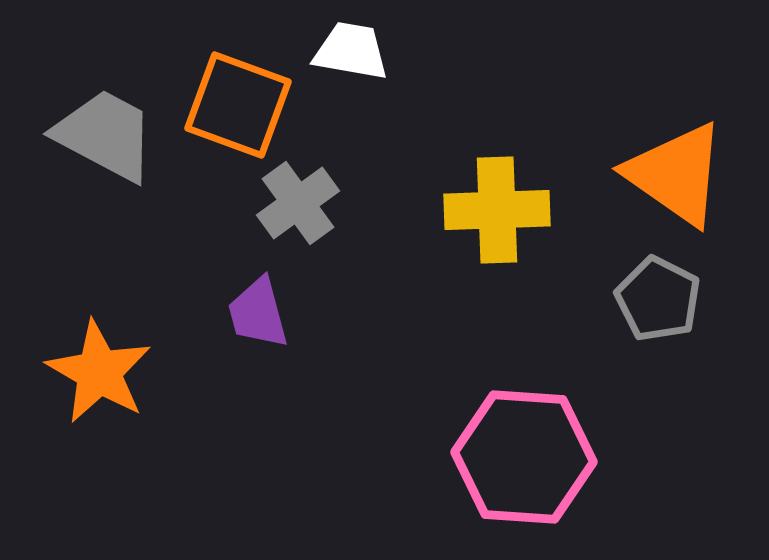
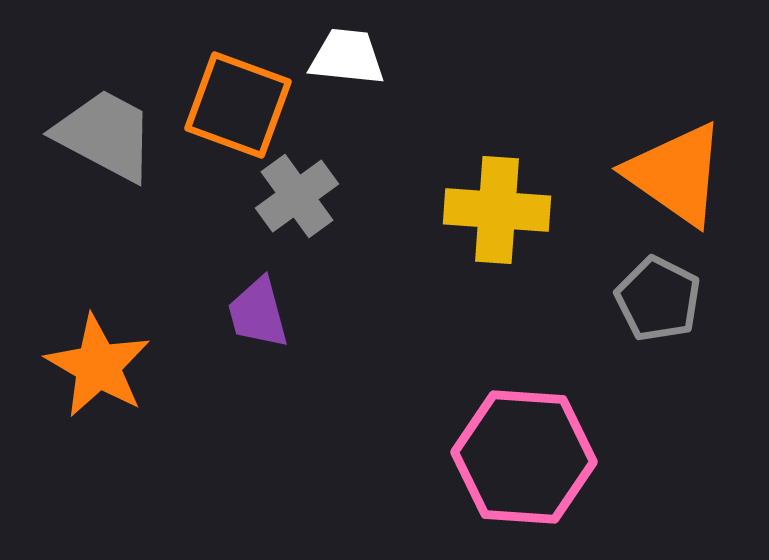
white trapezoid: moved 4 px left, 6 px down; rotated 4 degrees counterclockwise
gray cross: moved 1 px left, 7 px up
yellow cross: rotated 6 degrees clockwise
orange star: moved 1 px left, 6 px up
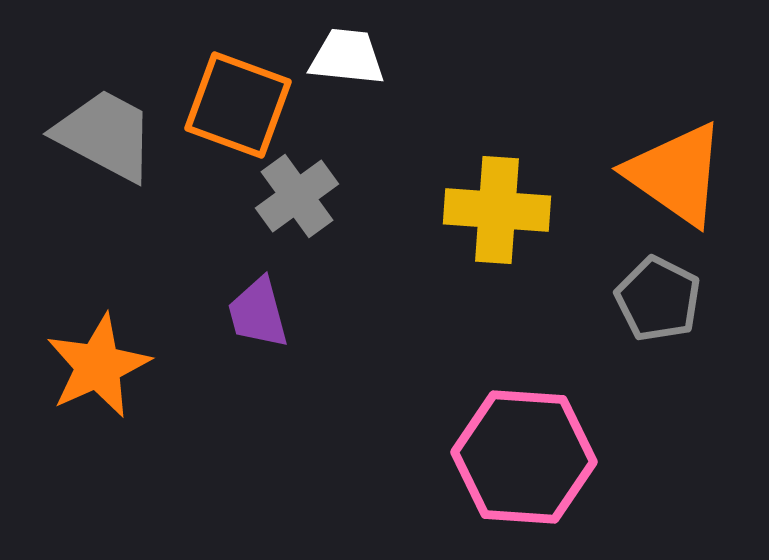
orange star: rotated 18 degrees clockwise
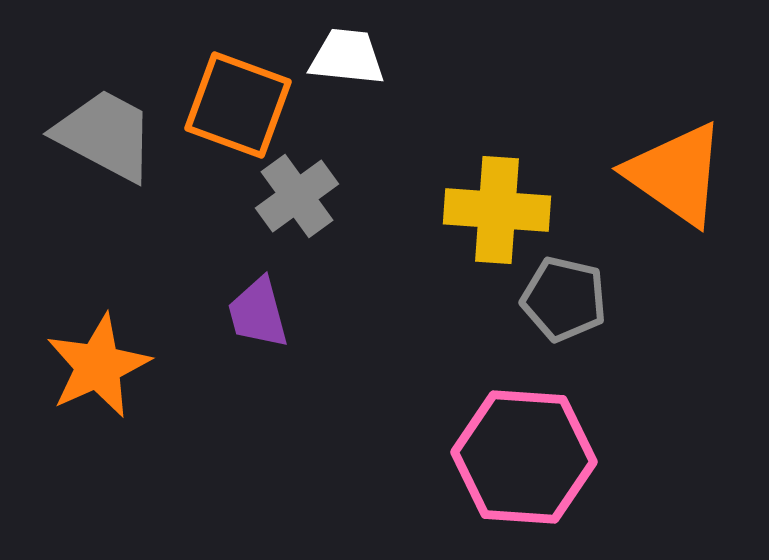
gray pentagon: moved 94 px left; rotated 14 degrees counterclockwise
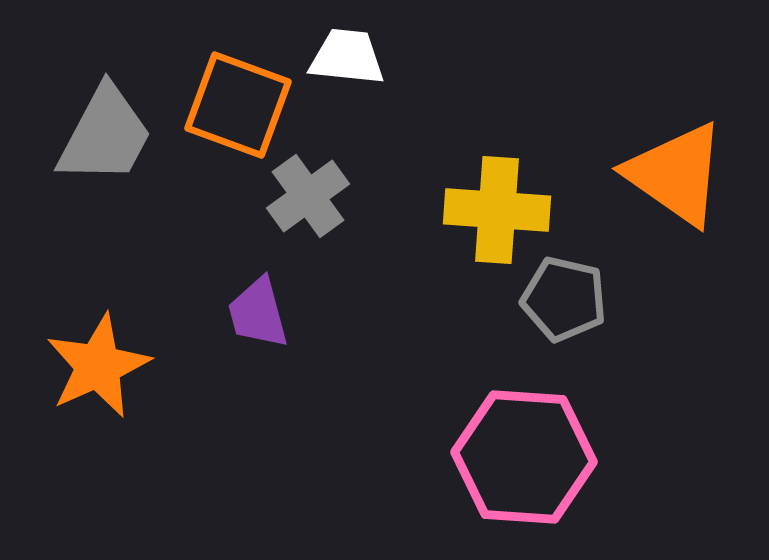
gray trapezoid: rotated 90 degrees clockwise
gray cross: moved 11 px right
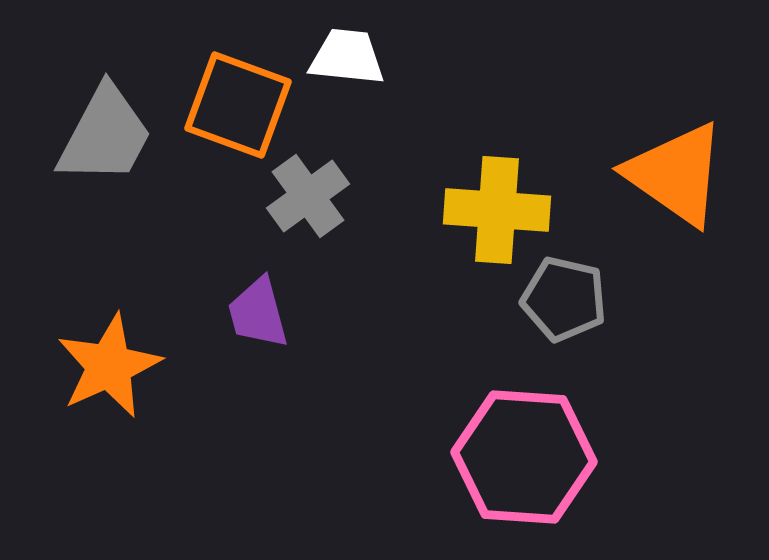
orange star: moved 11 px right
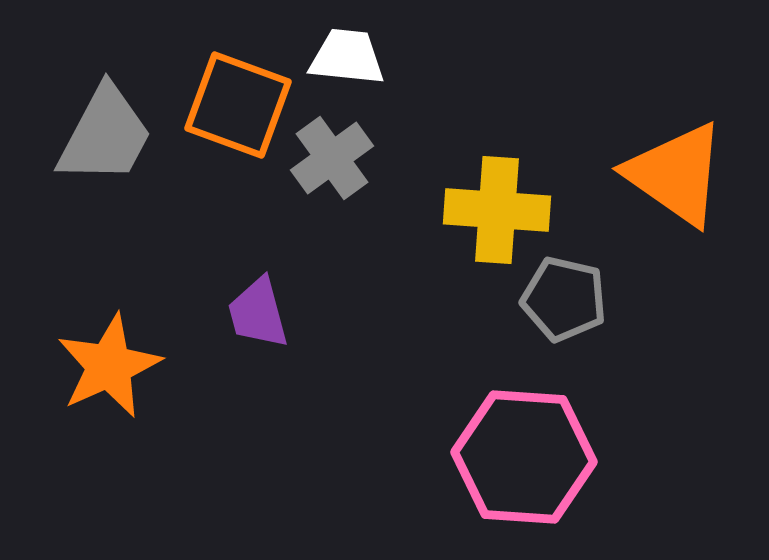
gray cross: moved 24 px right, 38 px up
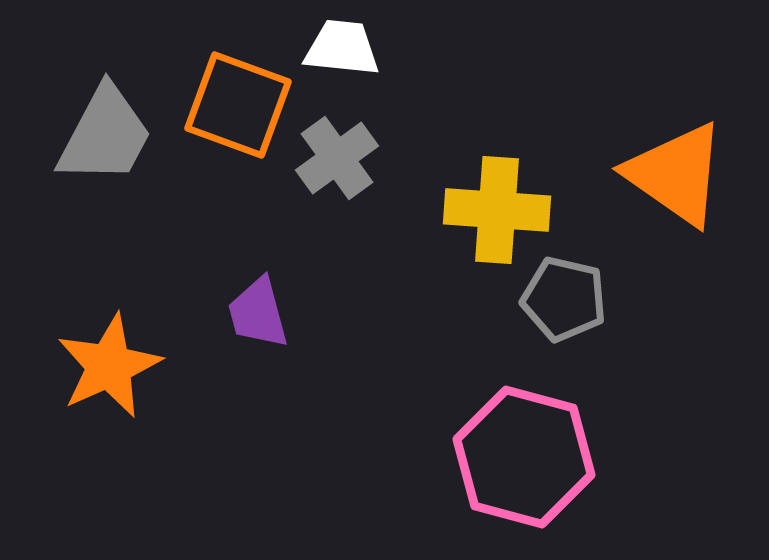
white trapezoid: moved 5 px left, 9 px up
gray cross: moved 5 px right
pink hexagon: rotated 11 degrees clockwise
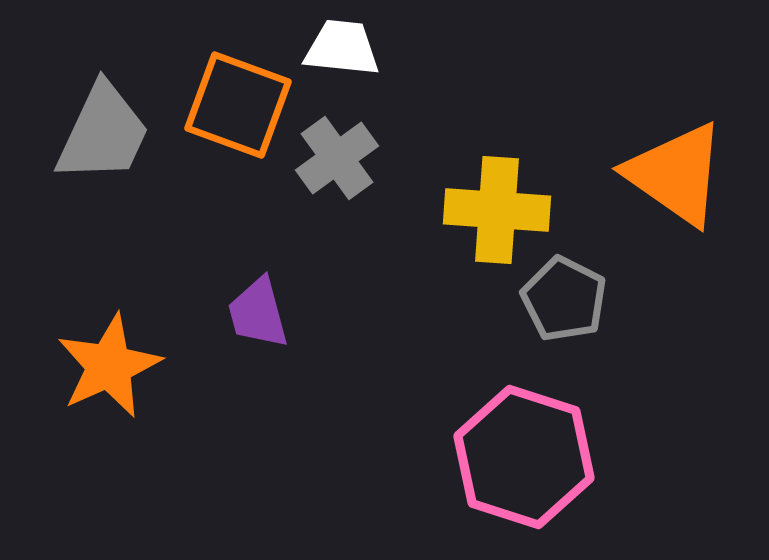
gray trapezoid: moved 2 px left, 2 px up; rotated 3 degrees counterclockwise
gray pentagon: rotated 14 degrees clockwise
pink hexagon: rotated 3 degrees clockwise
